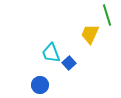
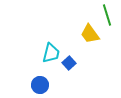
yellow trapezoid: rotated 60 degrees counterclockwise
cyan trapezoid: rotated 145 degrees counterclockwise
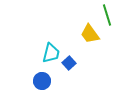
blue circle: moved 2 px right, 4 px up
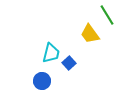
green line: rotated 15 degrees counterclockwise
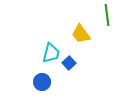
green line: rotated 25 degrees clockwise
yellow trapezoid: moved 9 px left
blue circle: moved 1 px down
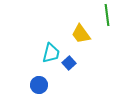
blue circle: moved 3 px left, 3 px down
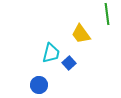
green line: moved 1 px up
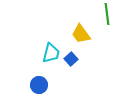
blue square: moved 2 px right, 4 px up
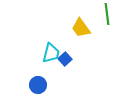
yellow trapezoid: moved 6 px up
blue square: moved 6 px left
blue circle: moved 1 px left
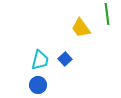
cyan trapezoid: moved 11 px left, 7 px down
